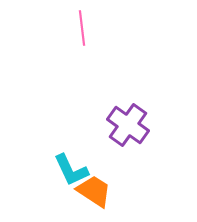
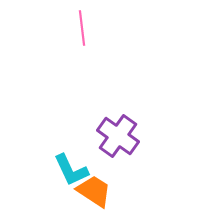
purple cross: moved 10 px left, 11 px down
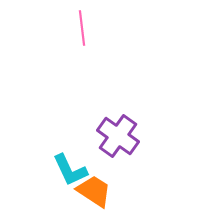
cyan L-shape: moved 1 px left
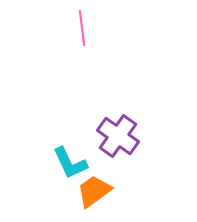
cyan L-shape: moved 7 px up
orange trapezoid: rotated 69 degrees counterclockwise
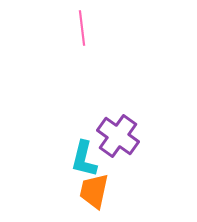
cyan L-shape: moved 14 px right, 4 px up; rotated 39 degrees clockwise
orange trapezoid: rotated 42 degrees counterclockwise
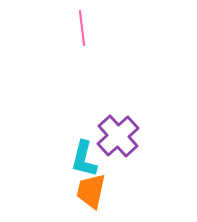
purple cross: rotated 12 degrees clockwise
orange trapezoid: moved 3 px left
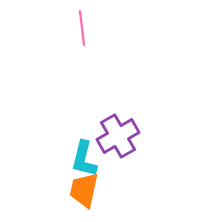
purple cross: rotated 12 degrees clockwise
orange trapezoid: moved 7 px left, 1 px up
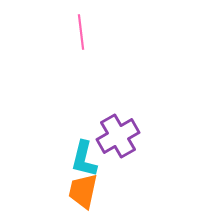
pink line: moved 1 px left, 4 px down
orange trapezoid: moved 1 px left, 1 px down
